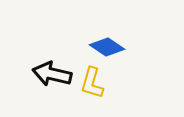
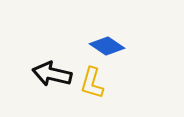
blue diamond: moved 1 px up
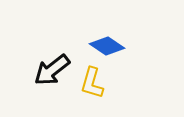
black arrow: moved 4 px up; rotated 51 degrees counterclockwise
